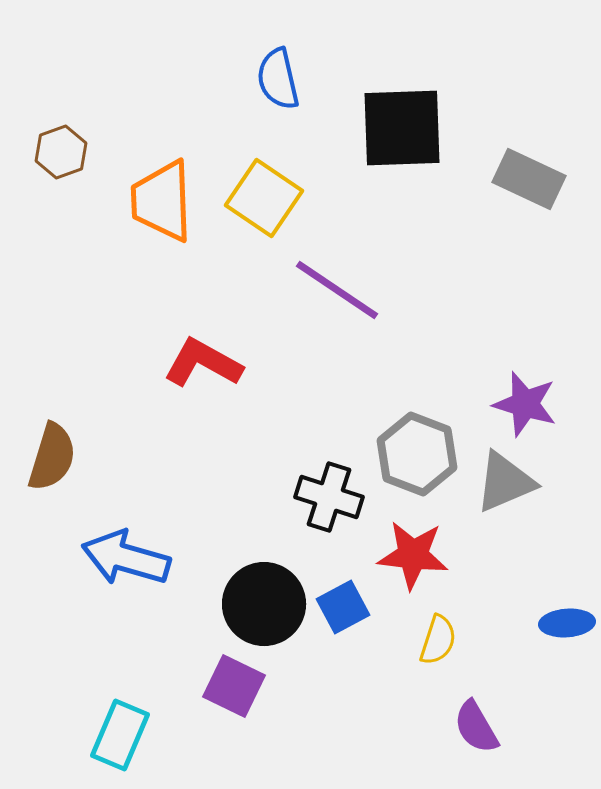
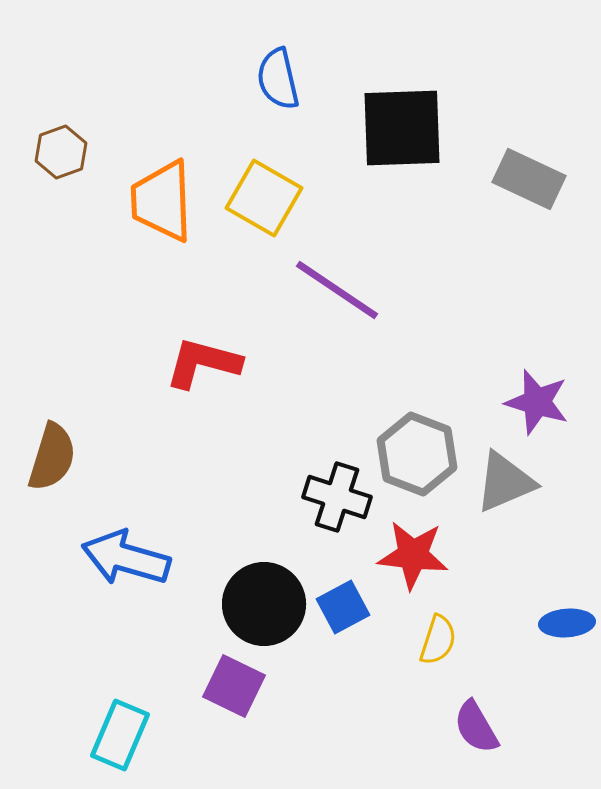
yellow square: rotated 4 degrees counterclockwise
red L-shape: rotated 14 degrees counterclockwise
purple star: moved 12 px right, 2 px up
black cross: moved 8 px right
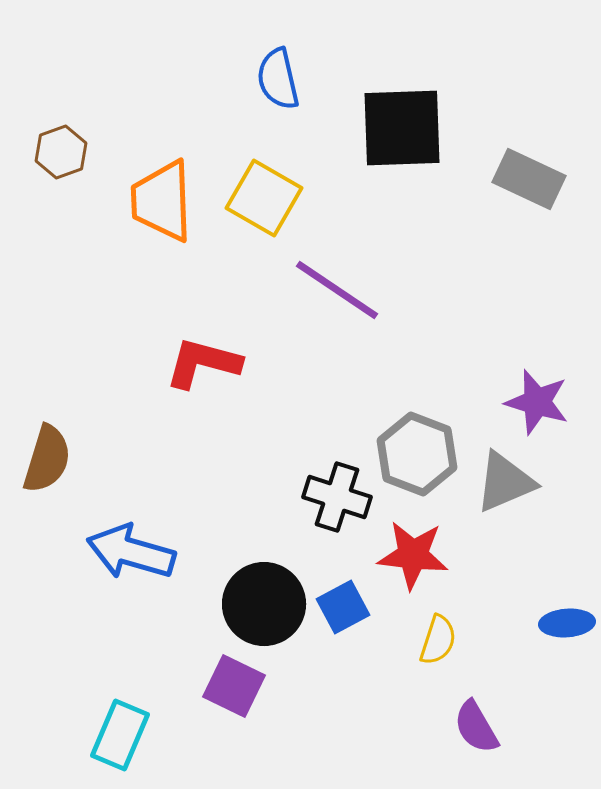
brown semicircle: moved 5 px left, 2 px down
blue arrow: moved 5 px right, 6 px up
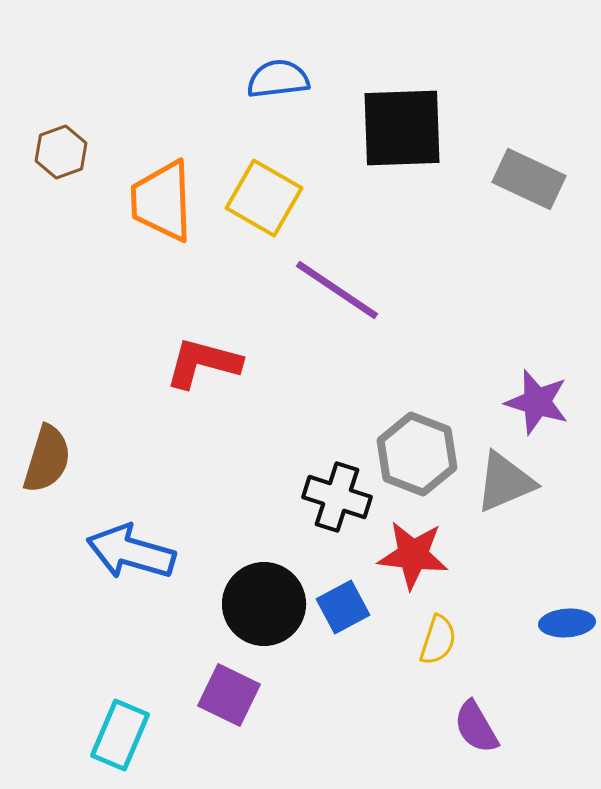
blue semicircle: rotated 96 degrees clockwise
purple square: moved 5 px left, 9 px down
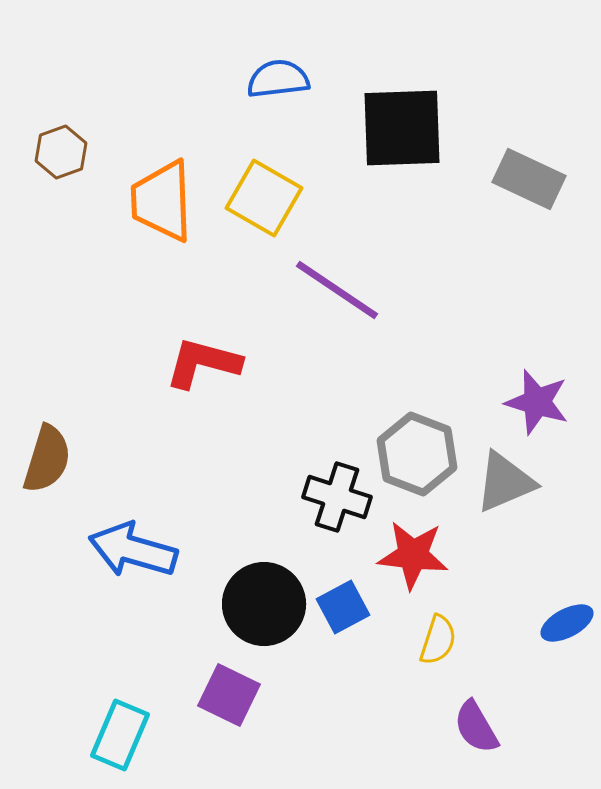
blue arrow: moved 2 px right, 2 px up
blue ellipse: rotated 24 degrees counterclockwise
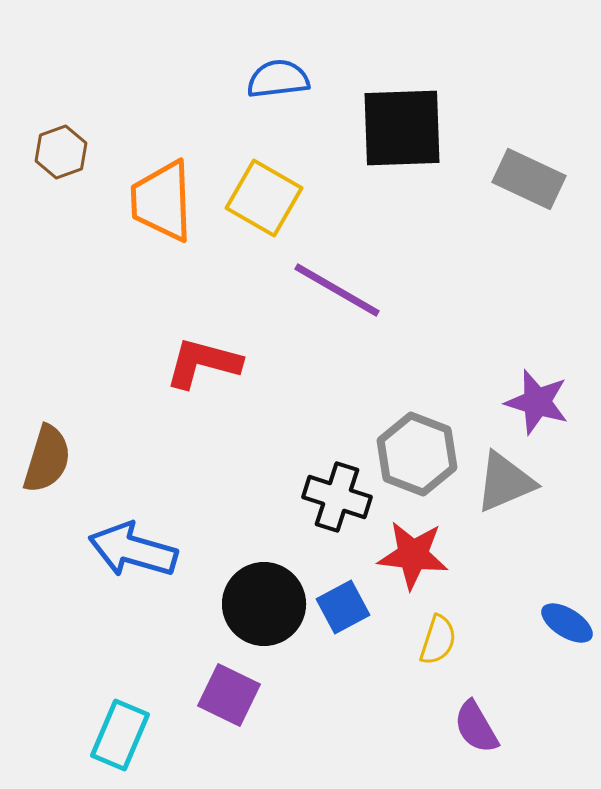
purple line: rotated 4 degrees counterclockwise
blue ellipse: rotated 60 degrees clockwise
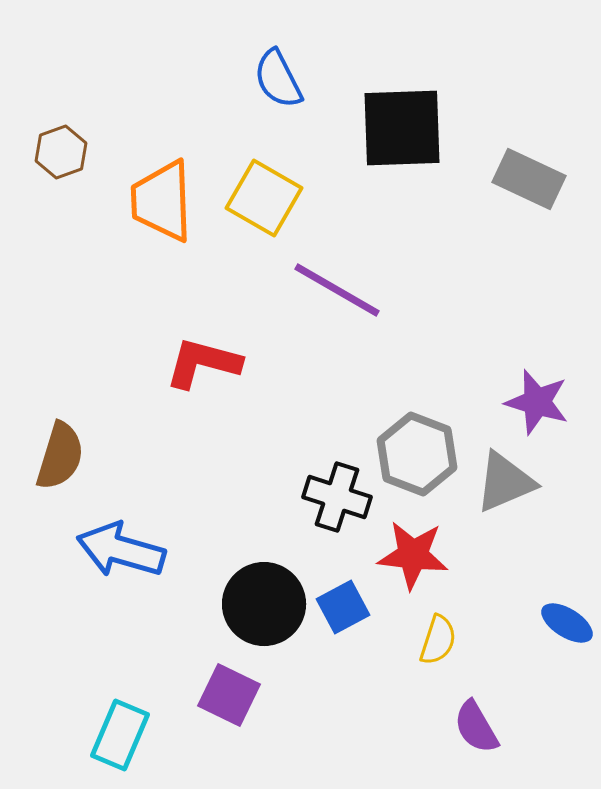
blue semicircle: rotated 110 degrees counterclockwise
brown semicircle: moved 13 px right, 3 px up
blue arrow: moved 12 px left
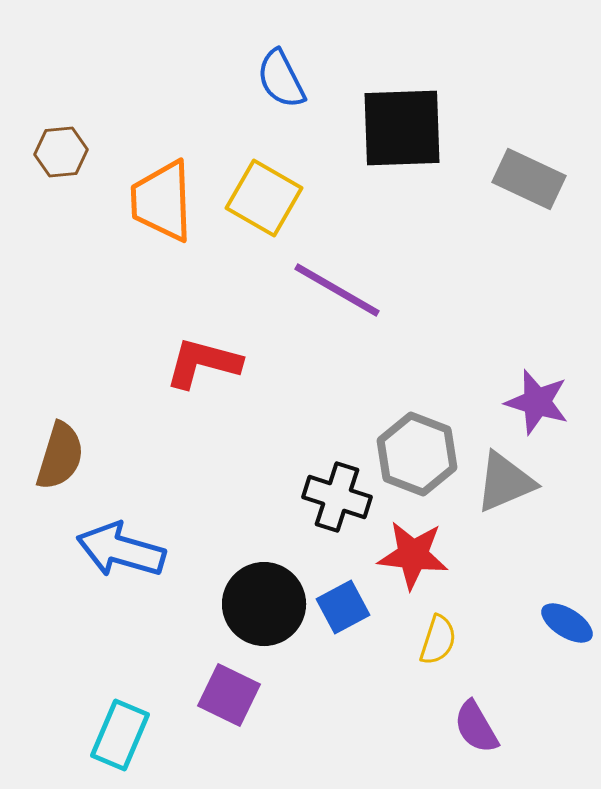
blue semicircle: moved 3 px right
brown hexagon: rotated 15 degrees clockwise
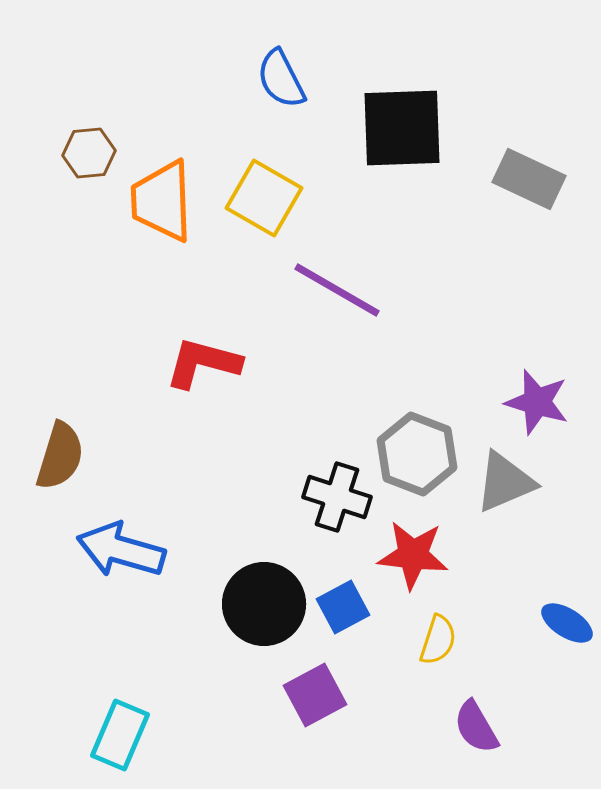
brown hexagon: moved 28 px right, 1 px down
purple square: moved 86 px right; rotated 36 degrees clockwise
